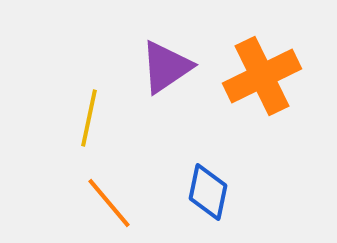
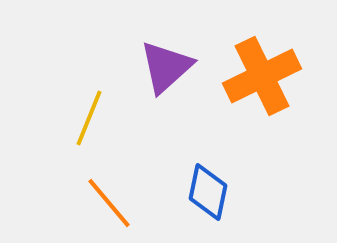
purple triangle: rotated 8 degrees counterclockwise
yellow line: rotated 10 degrees clockwise
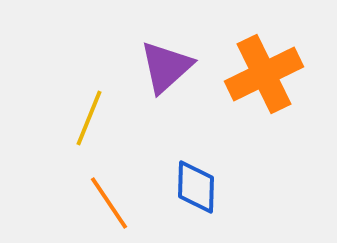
orange cross: moved 2 px right, 2 px up
blue diamond: moved 12 px left, 5 px up; rotated 10 degrees counterclockwise
orange line: rotated 6 degrees clockwise
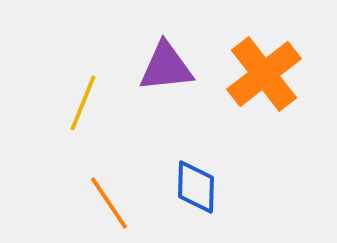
purple triangle: rotated 36 degrees clockwise
orange cross: rotated 12 degrees counterclockwise
yellow line: moved 6 px left, 15 px up
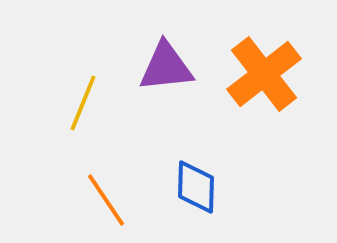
orange line: moved 3 px left, 3 px up
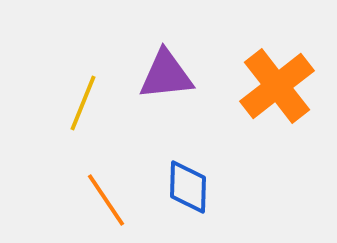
purple triangle: moved 8 px down
orange cross: moved 13 px right, 12 px down
blue diamond: moved 8 px left
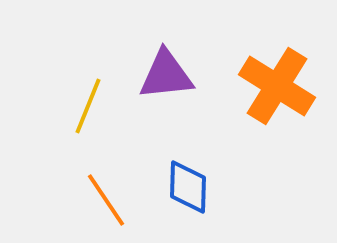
orange cross: rotated 20 degrees counterclockwise
yellow line: moved 5 px right, 3 px down
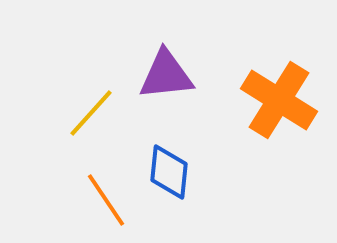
orange cross: moved 2 px right, 14 px down
yellow line: moved 3 px right, 7 px down; rotated 20 degrees clockwise
blue diamond: moved 19 px left, 15 px up; rotated 4 degrees clockwise
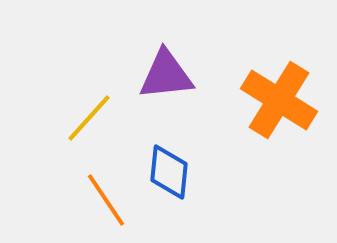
yellow line: moved 2 px left, 5 px down
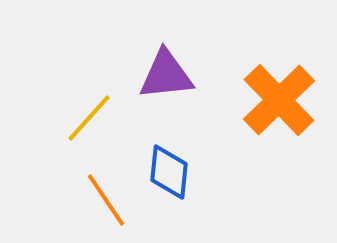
orange cross: rotated 14 degrees clockwise
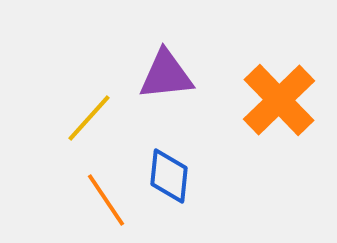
blue diamond: moved 4 px down
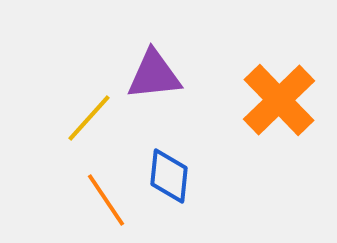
purple triangle: moved 12 px left
